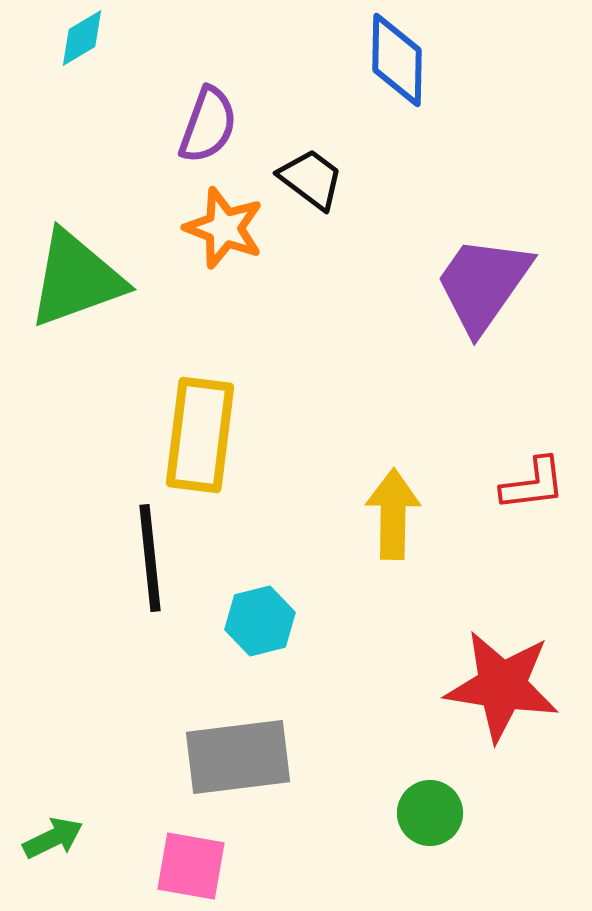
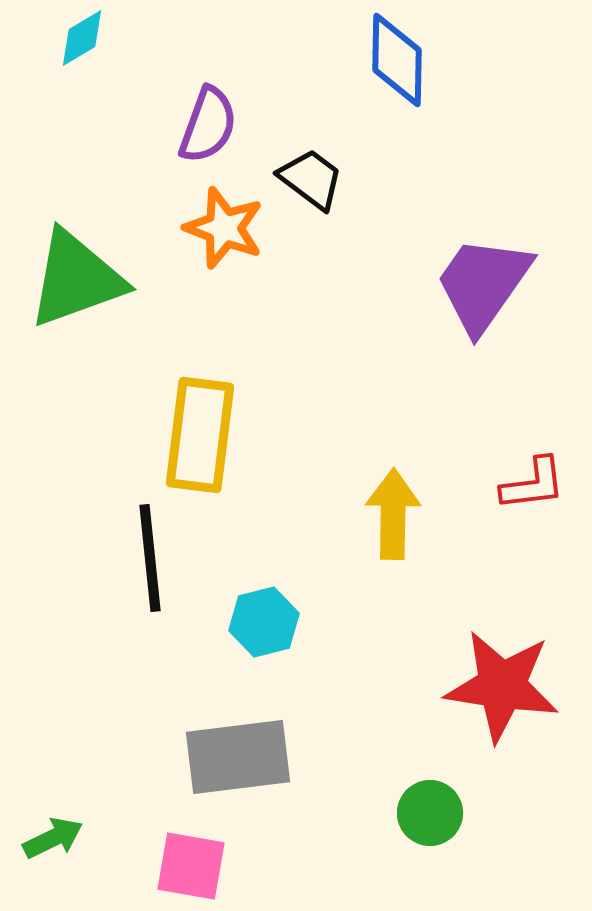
cyan hexagon: moved 4 px right, 1 px down
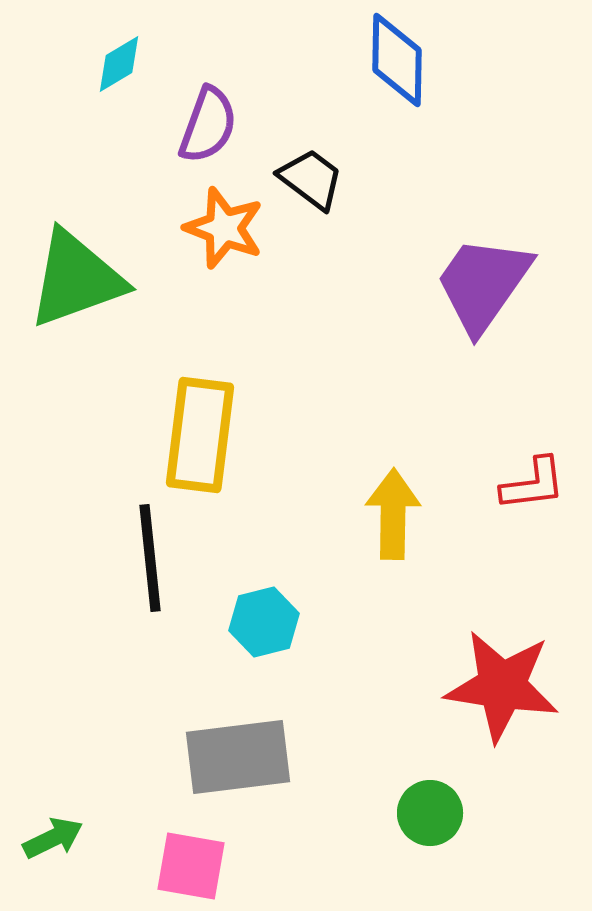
cyan diamond: moved 37 px right, 26 px down
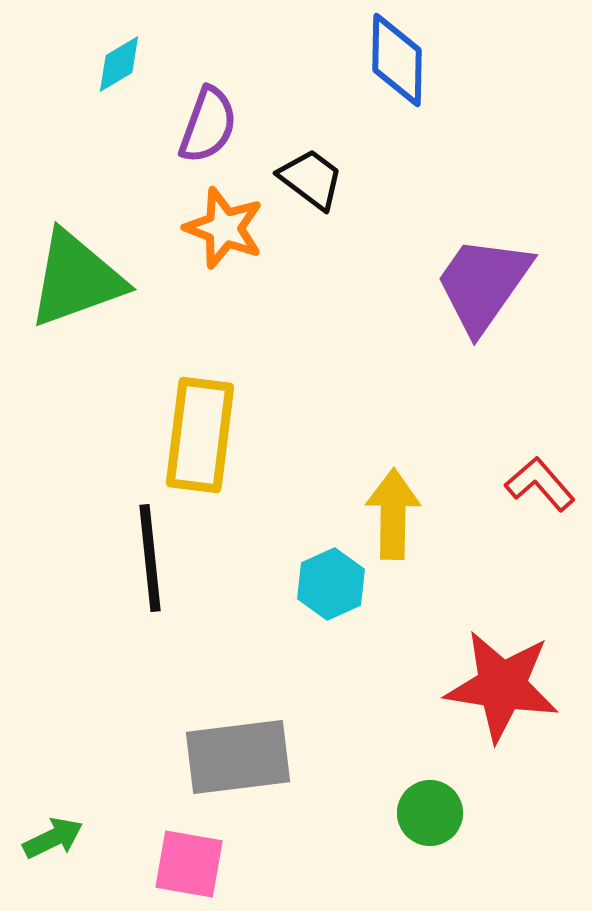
red L-shape: moved 7 px right; rotated 124 degrees counterclockwise
cyan hexagon: moved 67 px right, 38 px up; rotated 10 degrees counterclockwise
pink square: moved 2 px left, 2 px up
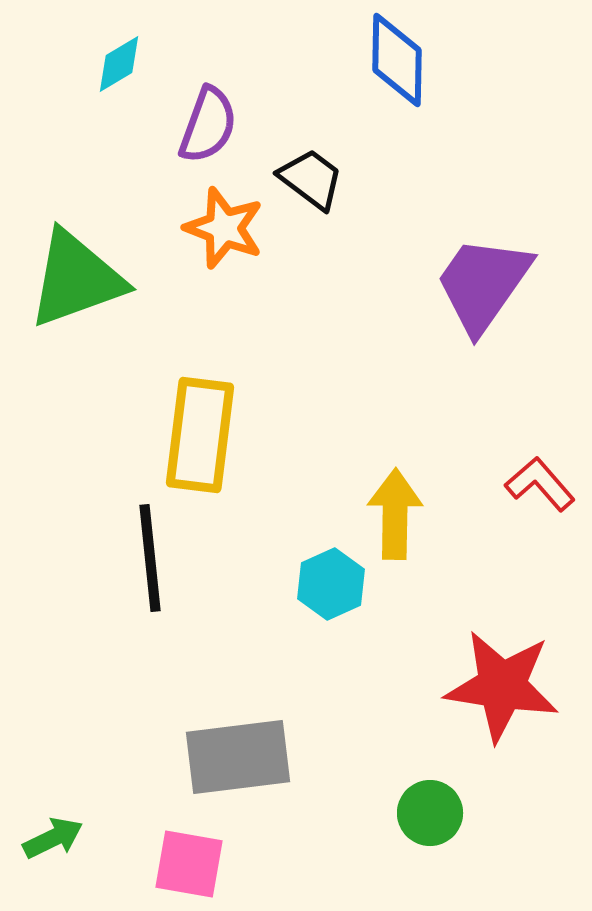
yellow arrow: moved 2 px right
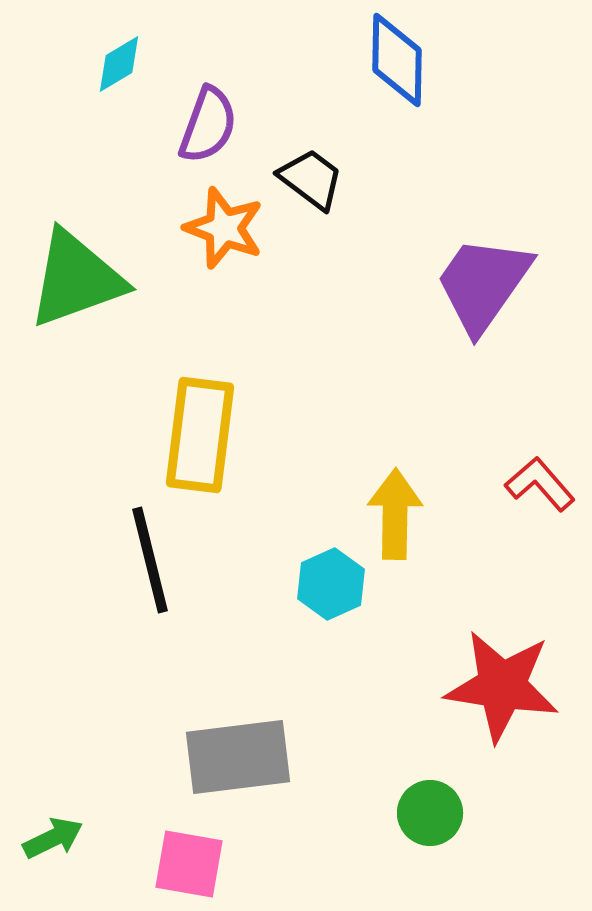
black line: moved 2 px down; rotated 8 degrees counterclockwise
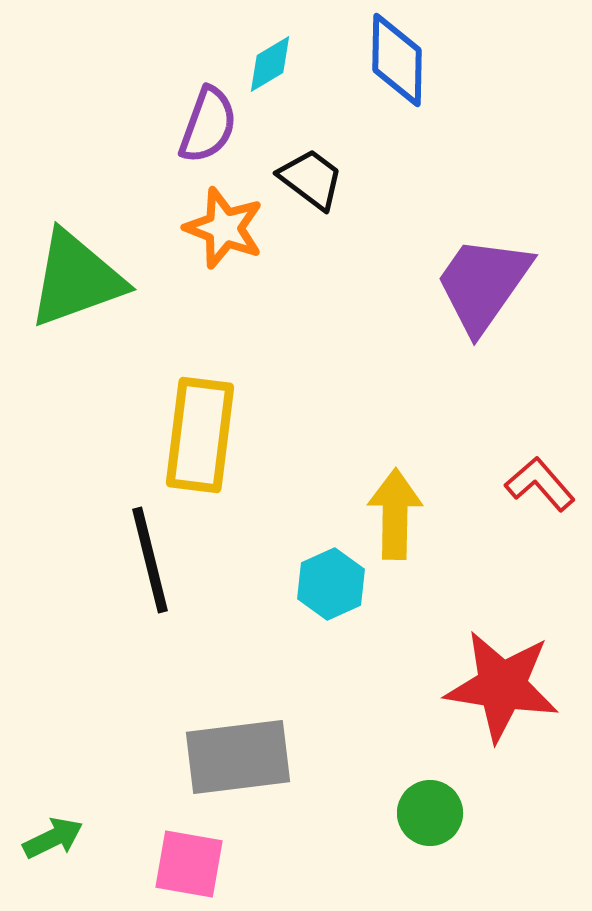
cyan diamond: moved 151 px right
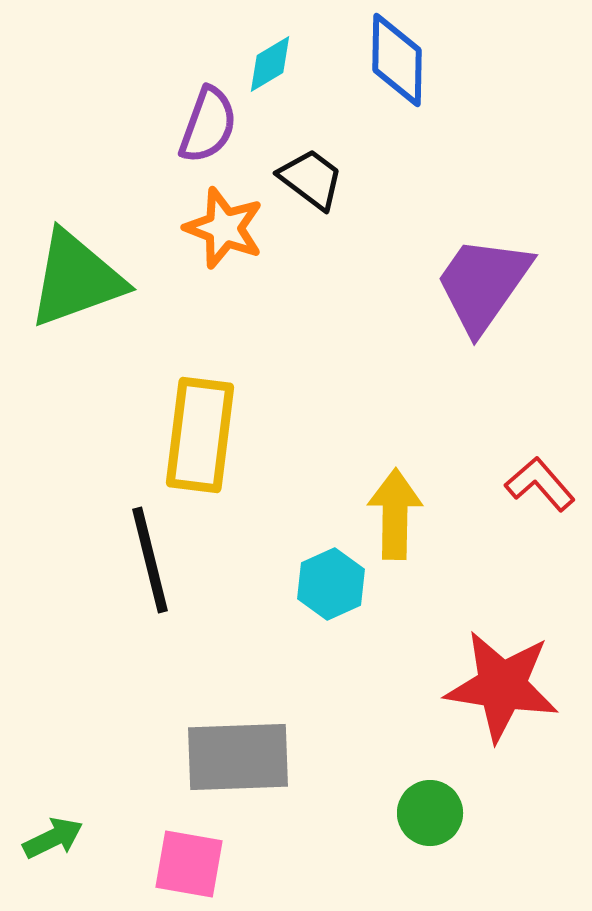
gray rectangle: rotated 5 degrees clockwise
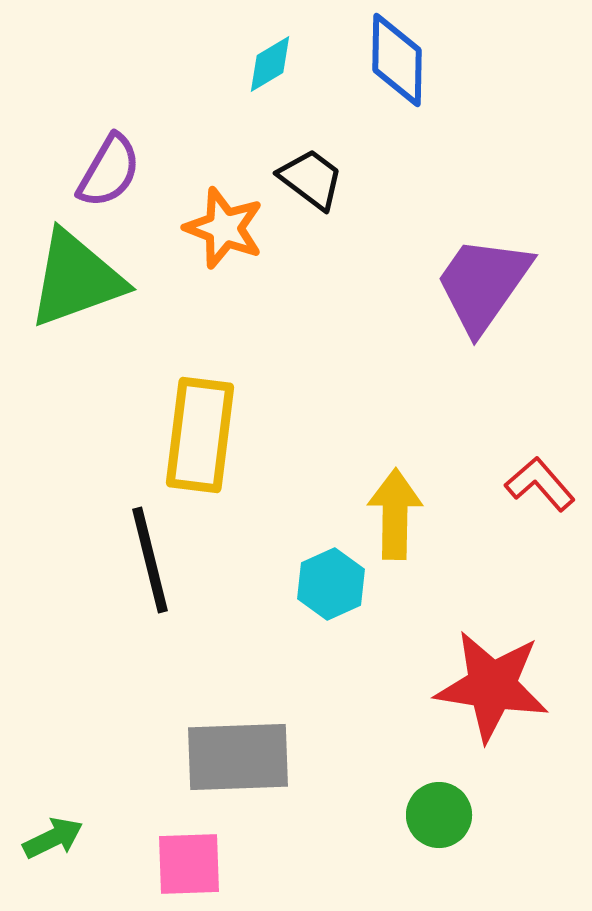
purple semicircle: moved 99 px left, 46 px down; rotated 10 degrees clockwise
red star: moved 10 px left
green circle: moved 9 px right, 2 px down
pink square: rotated 12 degrees counterclockwise
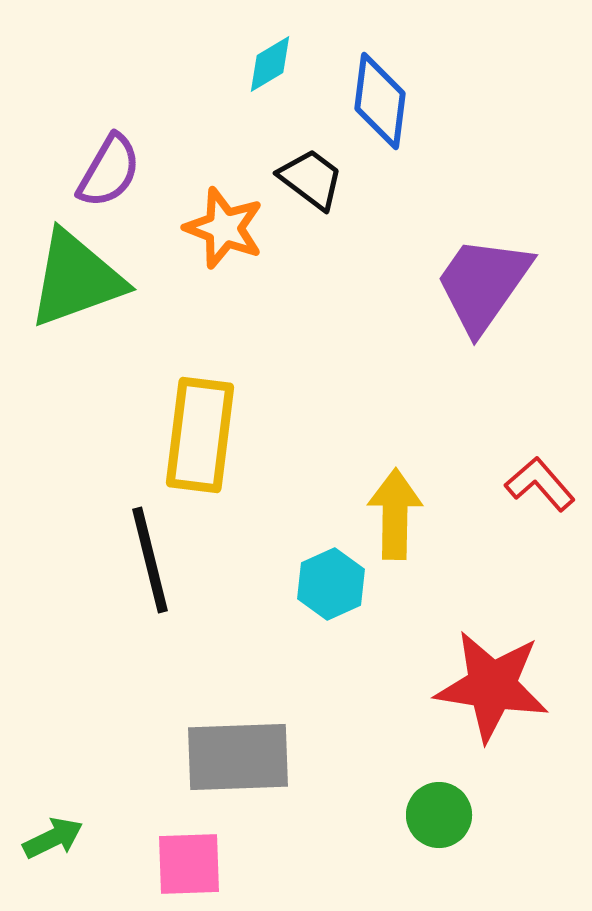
blue diamond: moved 17 px left, 41 px down; rotated 6 degrees clockwise
